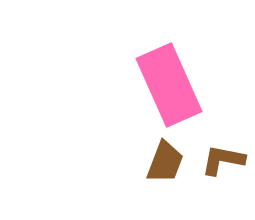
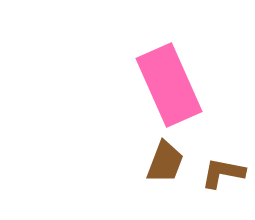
brown L-shape: moved 13 px down
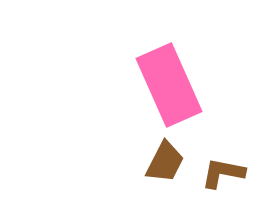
brown trapezoid: rotated 6 degrees clockwise
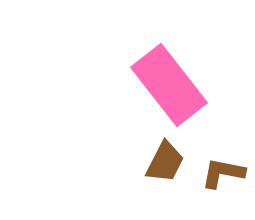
pink rectangle: rotated 14 degrees counterclockwise
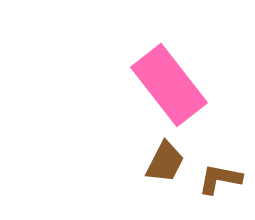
brown L-shape: moved 3 px left, 6 px down
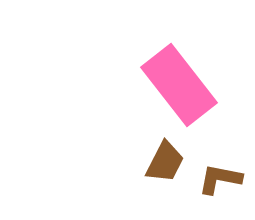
pink rectangle: moved 10 px right
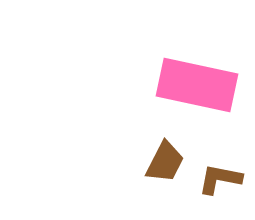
pink rectangle: moved 18 px right; rotated 40 degrees counterclockwise
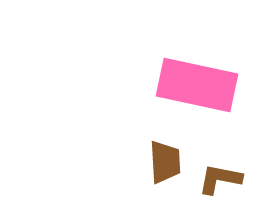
brown trapezoid: rotated 30 degrees counterclockwise
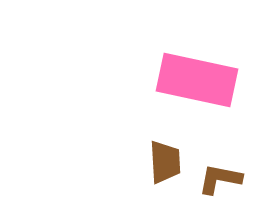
pink rectangle: moved 5 px up
